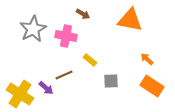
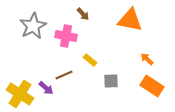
brown arrow: rotated 16 degrees clockwise
gray star: moved 3 px up
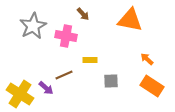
yellow rectangle: rotated 40 degrees counterclockwise
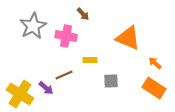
orange triangle: moved 2 px left, 18 px down; rotated 12 degrees clockwise
orange arrow: moved 8 px right, 4 px down
orange rectangle: moved 2 px right, 2 px down
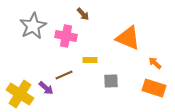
orange rectangle: rotated 15 degrees counterclockwise
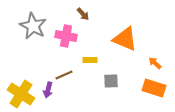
gray star: rotated 16 degrees counterclockwise
orange triangle: moved 3 px left, 1 px down
purple arrow: moved 2 px right, 2 px down; rotated 63 degrees clockwise
yellow cross: moved 1 px right
